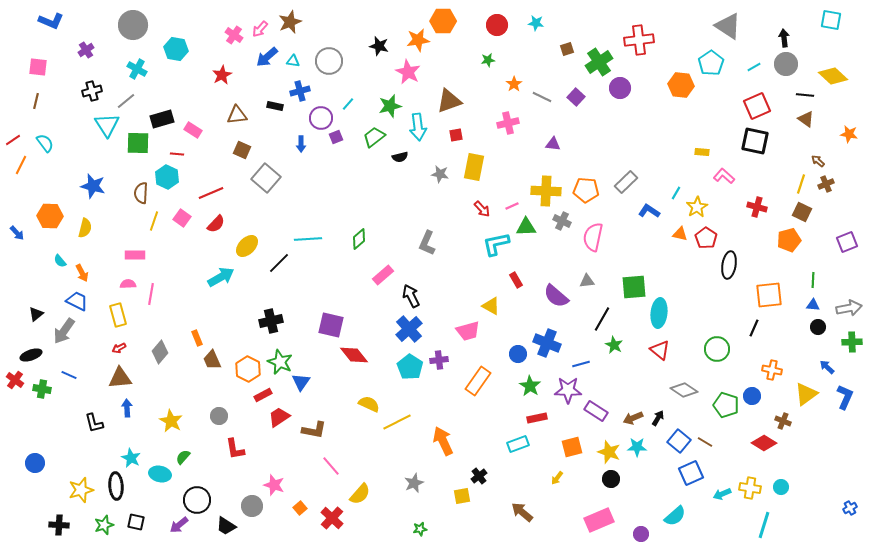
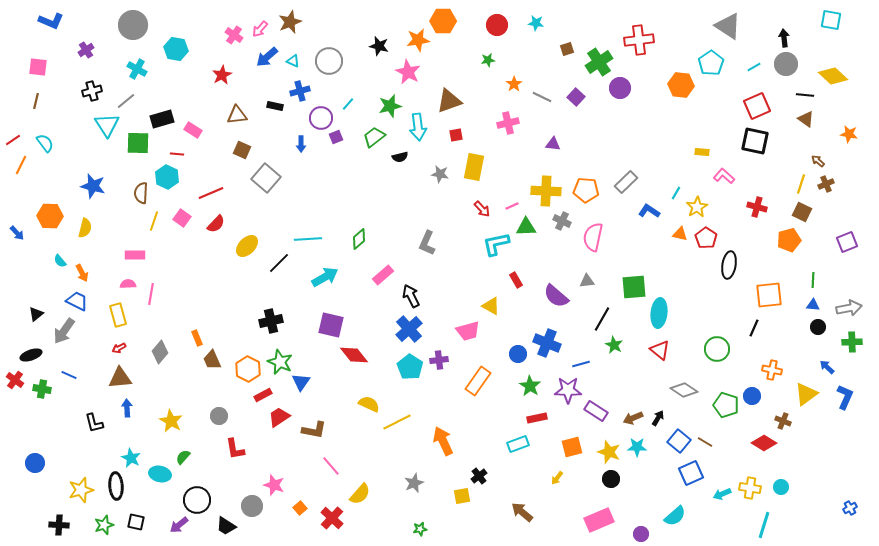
cyan triangle at (293, 61): rotated 16 degrees clockwise
cyan arrow at (221, 277): moved 104 px right
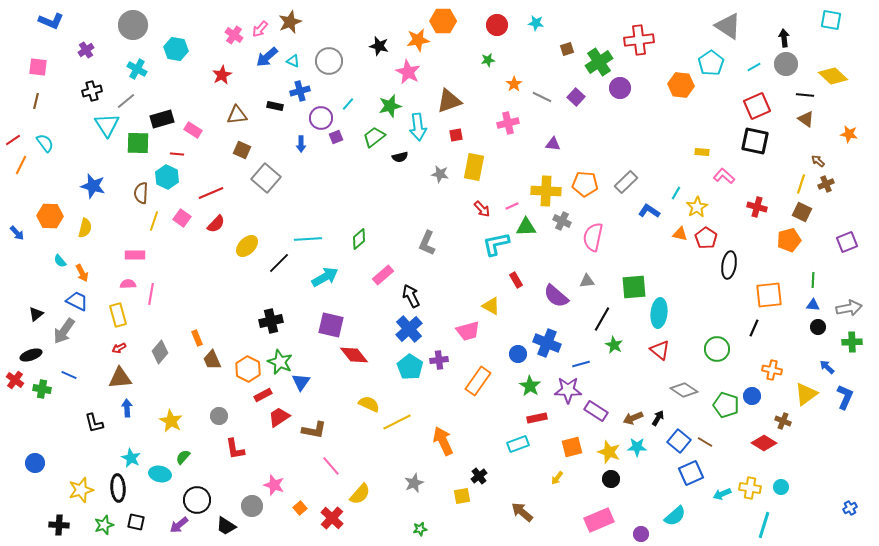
orange pentagon at (586, 190): moved 1 px left, 6 px up
black ellipse at (116, 486): moved 2 px right, 2 px down
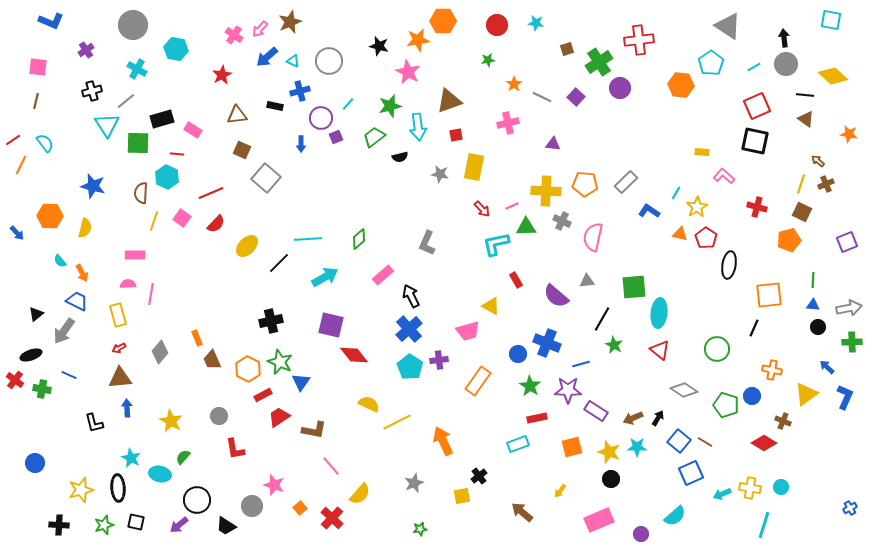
yellow arrow at (557, 478): moved 3 px right, 13 px down
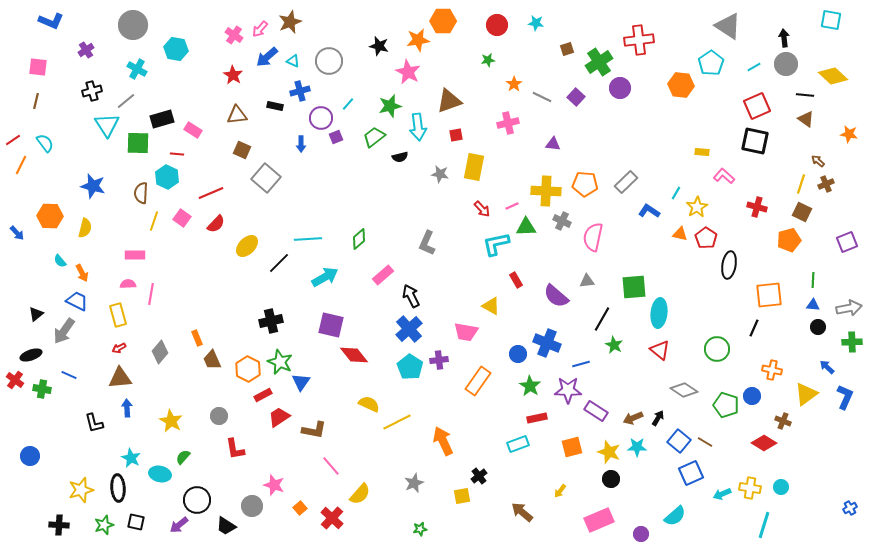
red star at (222, 75): moved 11 px right; rotated 12 degrees counterclockwise
pink trapezoid at (468, 331): moved 2 px left, 1 px down; rotated 25 degrees clockwise
blue circle at (35, 463): moved 5 px left, 7 px up
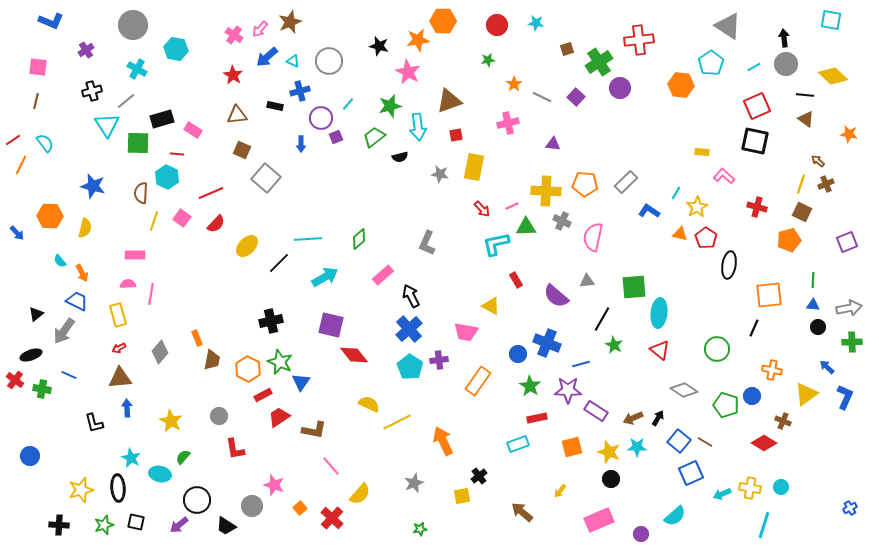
brown trapezoid at (212, 360): rotated 145 degrees counterclockwise
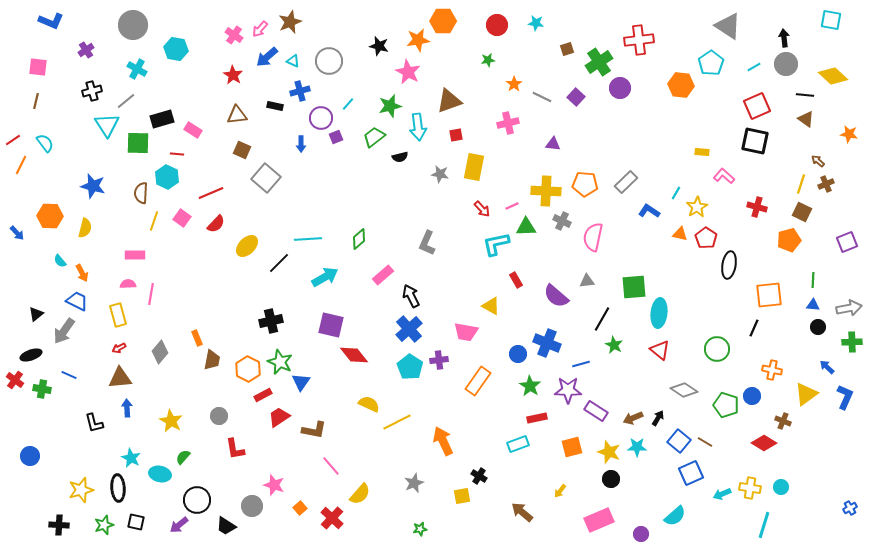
black cross at (479, 476): rotated 21 degrees counterclockwise
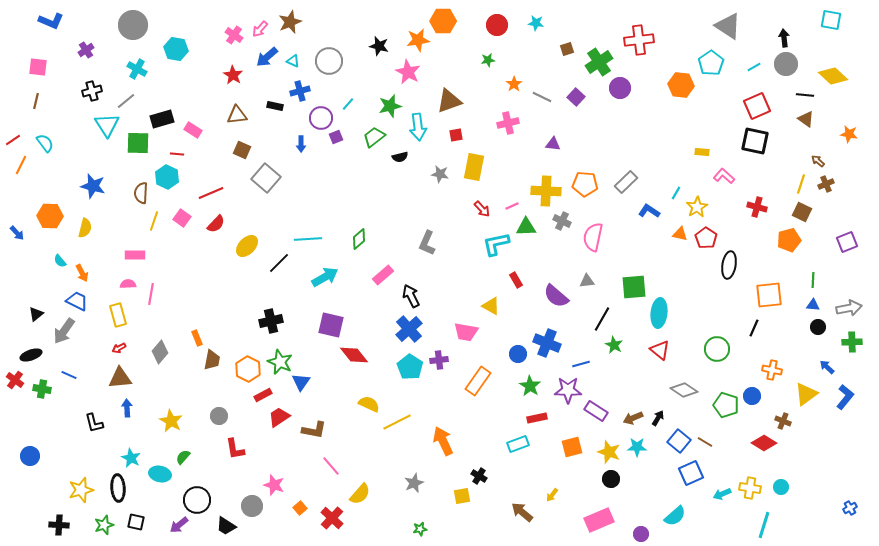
blue L-shape at (845, 397): rotated 15 degrees clockwise
yellow arrow at (560, 491): moved 8 px left, 4 px down
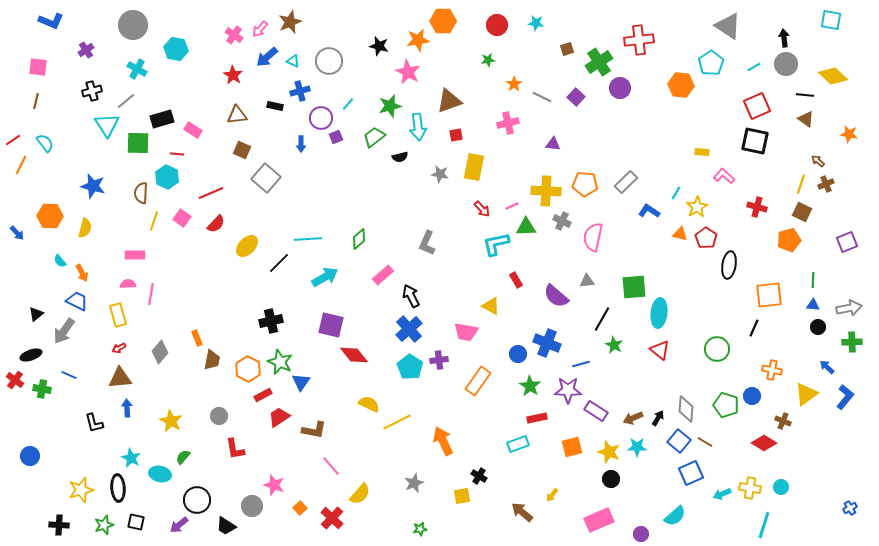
gray diamond at (684, 390): moved 2 px right, 19 px down; rotated 60 degrees clockwise
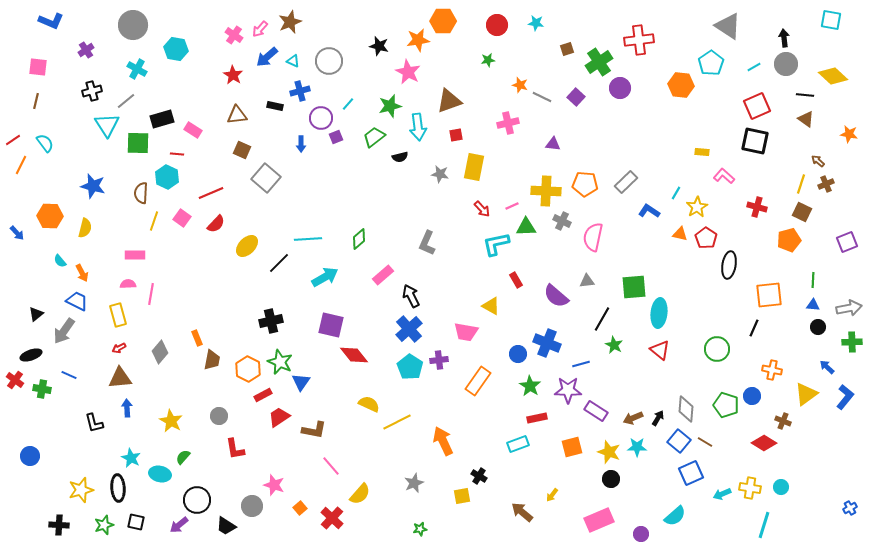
orange star at (514, 84): moved 6 px right, 1 px down; rotated 21 degrees counterclockwise
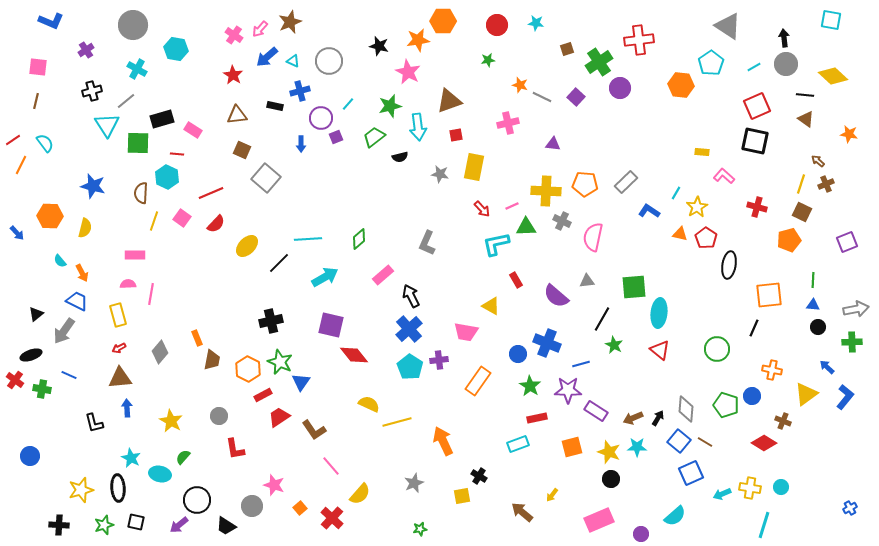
gray arrow at (849, 308): moved 7 px right, 1 px down
yellow line at (397, 422): rotated 12 degrees clockwise
brown L-shape at (314, 430): rotated 45 degrees clockwise
